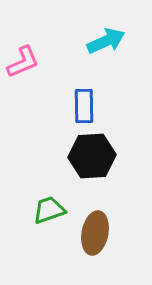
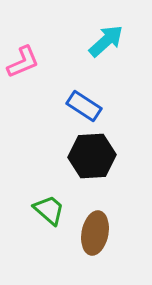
cyan arrow: rotated 18 degrees counterclockwise
blue rectangle: rotated 56 degrees counterclockwise
green trapezoid: rotated 60 degrees clockwise
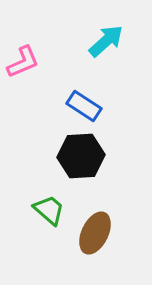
black hexagon: moved 11 px left
brown ellipse: rotated 15 degrees clockwise
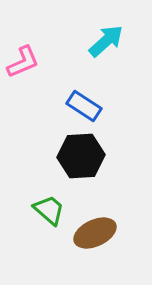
brown ellipse: rotated 39 degrees clockwise
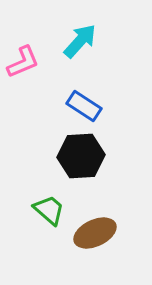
cyan arrow: moved 26 px left; rotated 6 degrees counterclockwise
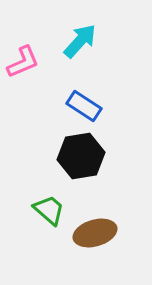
black hexagon: rotated 6 degrees counterclockwise
brown ellipse: rotated 9 degrees clockwise
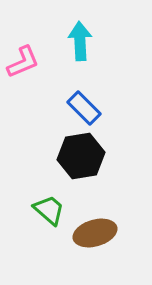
cyan arrow: rotated 45 degrees counterclockwise
blue rectangle: moved 2 px down; rotated 12 degrees clockwise
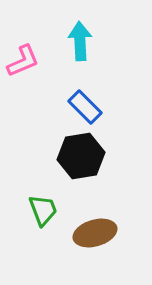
pink L-shape: moved 1 px up
blue rectangle: moved 1 px right, 1 px up
green trapezoid: moved 6 px left; rotated 28 degrees clockwise
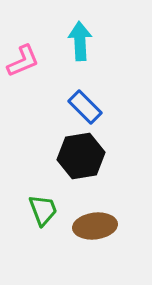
brown ellipse: moved 7 px up; rotated 9 degrees clockwise
